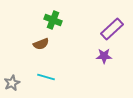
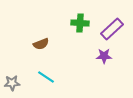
green cross: moved 27 px right, 3 px down; rotated 18 degrees counterclockwise
cyan line: rotated 18 degrees clockwise
gray star: rotated 21 degrees clockwise
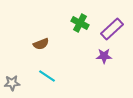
green cross: rotated 24 degrees clockwise
cyan line: moved 1 px right, 1 px up
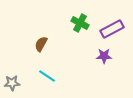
purple rectangle: rotated 15 degrees clockwise
brown semicircle: rotated 140 degrees clockwise
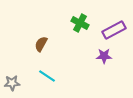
purple rectangle: moved 2 px right, 1 px down
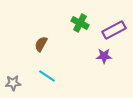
gray star: moved 1 px right
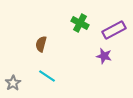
brown semicircle: rotated 14 degrees counterclockwise
purple star: rotated 14 degrees clockwise
gray star: rotated 28 degrees counterclockwise
